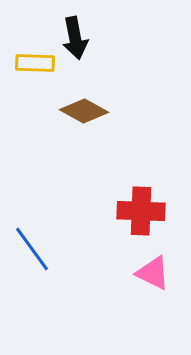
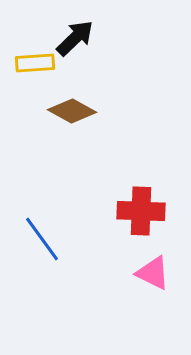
black arrow: rotated 123 degrees counterclockwise
yellow rectangle: rotated 6 degrees counterclockwise
brown diamond: moved 12 px left
blue line: moved 10 px right, 10 px up
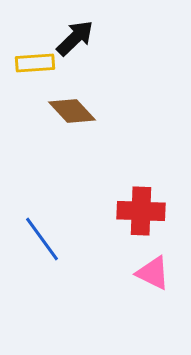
brown diamond: rotated 18 degrees clockwise
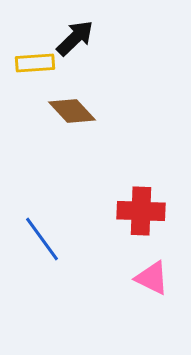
pink triangle: moved 1 px left, 5 px down
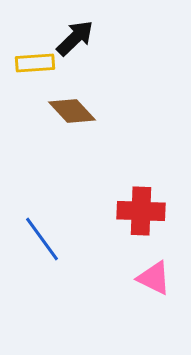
pink triangle: moved 2 px right
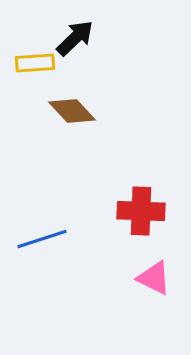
blue line: rotated 72 degrees counterclockwise
